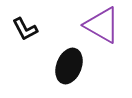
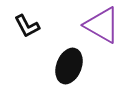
black L-shape: moved 2 px right, 3 px up
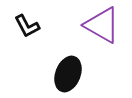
black ellipse: moved 1 px left, 8 px down
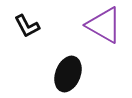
purple triangle: moved 2 px right
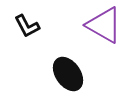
black ellipse: rotated 56 degrees counterclockwise
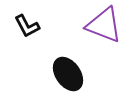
purple triangle: rotated 9 degrees counterclockwise
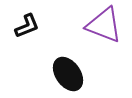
black L-shape: rotated 84 degrees counterclockwise
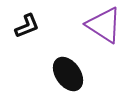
purple triangle: rotated 12 degrees clockwise
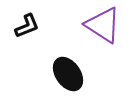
purple triangle: moved 1 px left
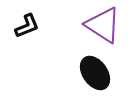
black ellipse: moved 27 px right, 1 px up
